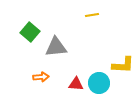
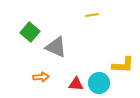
gray triangle: rotated 30 degrees clockwise
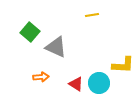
red triangle: rotated 28 degrees clockwise
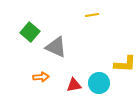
yellow L-shape: moved 2 px right, 1 px up
red triangle: moved 2 px left, 1 px down; rotated 42 degrees counterclockwise
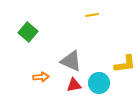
green square: moved 2 px left
gray triangle: moved 15 px right, 14 px down
yellow L-shape: rotated 10 degrees counterclockwise
